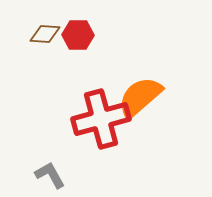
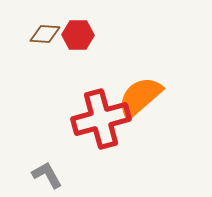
gray L-shape: moved 3 px left
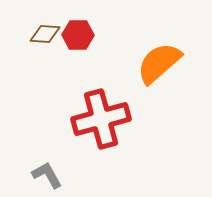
orange semicircle: moved 19 px right, 34 px up
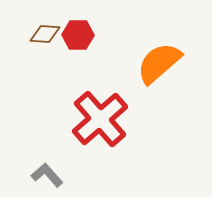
red cross: moved 1 px left; rotated 26 degrees counterclockwise
gray L-shape: rotated 12 degrees counterclockwise
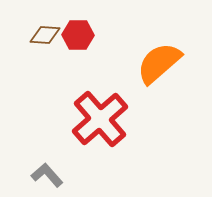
brown diamond: moved 1 px down
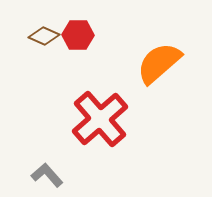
brown diamond: moved 1 px left, 1 px down; rotated 20 degrees clockwise
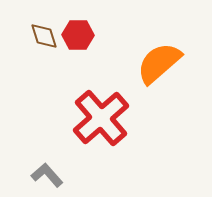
brown diamond: rotated 48 degrees clockwise
red cross: moved 1 px right, 1 px up
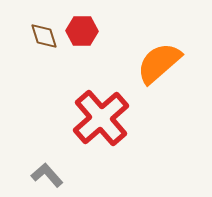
red hexagon: moved 4 px right, 4 px up
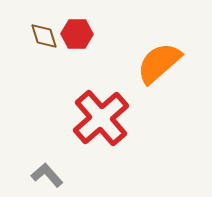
red hexagon: moved 5 px left, 3 px down
